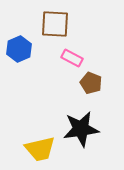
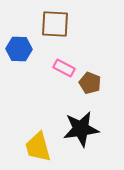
blue hexagon: rotated 25 degrees clockwise
pink rectangle: moved 8 px left, 10 px down
brown pentagon: moved 1 px left
yellow trapezoid: moved 2 px left, 2 px up; rotated 88 degrees clockwise
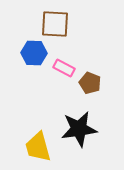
blue hexagon: moved 15 px right, 4 px down
black star: moved 2 px left
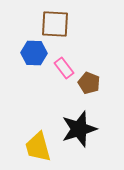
pink rectangle: rotated 25 degrees clockwise
brown pentagon: moved 1 px left
black star: rotated 9 degrees counterclockwise
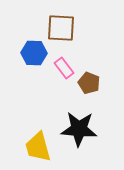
brown square: moved 6 px right, 4 px down
black star: rotated 21 degrees clockwise
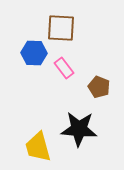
brown pentagon: moved 10 px right, 4 px down
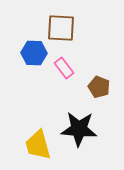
yellow trapezoid: moved 2 px up
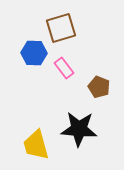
brown square: rotated 20 degrees counterclockwise
yellow trapezoid: moved 2 px left
